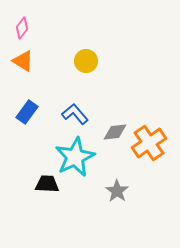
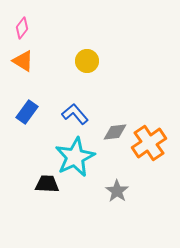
yellow circle: moved 1 px right
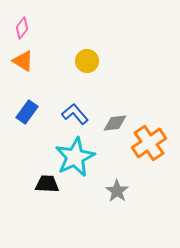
gray diamond: moved 9 px up
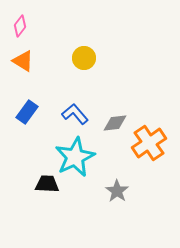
pink diamond: moved 2 px left, 2 px up
yellow circle: moved 3 px left, 3 px up
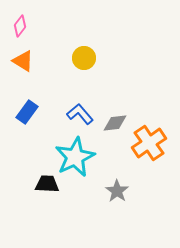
blue L-shape: moved 5 px right
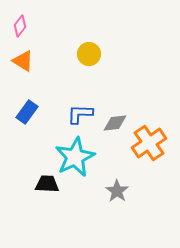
yellow circle: moved 5 px right, 4 px up
blue L-shape: rotated 48 degrees counterclockwise
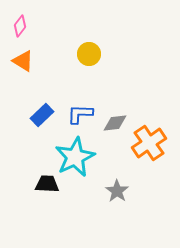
blue rectangle: moved 15 px right, 3 px down; rotated 10 degrees clockwise
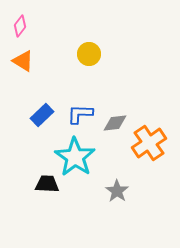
cyan star: rotated 12 degrees counterclockwise
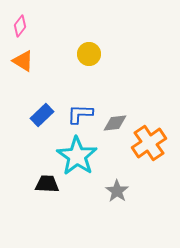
cyan star: moved 2 px right, 1 px up
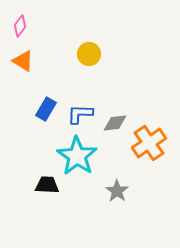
blue rectangle: moved 4 px right, 6 px up; rotated 15 degrees counterclockwise
black trapezoid: moved 1 px down
